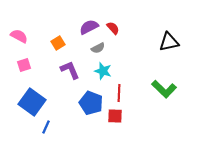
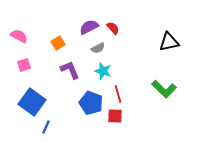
red line: moved 1 px left, 1 px down; rotated 18 degrees counterclockwise
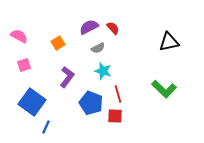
purple L-shape: moved 3 px left, 7 px down; rotated 60 degrees clockwise
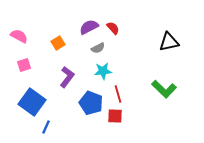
cyan star: rotated 24 degrees counterclockwise
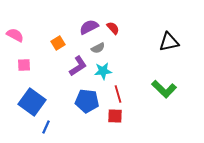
pink semicircle: moved 4 px left, 1 px up
pink square: rotated 16 degrees clockwise
purple L-shape: moved 11 px right, 11 px up; rotated 20 degrees clockwise
blue pentagon: moved 4 px left, 2 px up; rotated 15 degrees counterclockwise
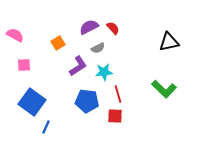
cyan star: moved 1 px right, 1 px down
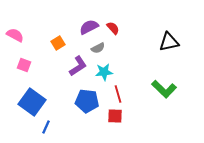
pink square: rotated 24 degrees clockwise
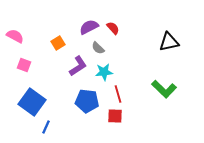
pink semicircle: moved 1 px down
gray semicircle: rotated 72 degrees clockwise
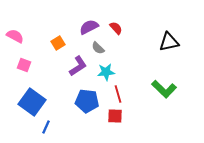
red semicircle: moved 3 px right
cyan star: moved 2 px right
